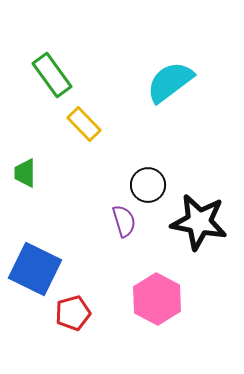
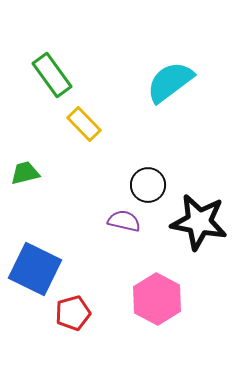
green trapezoid: rotated 76 degrees clockwise
purple semicircle: rotated 60 degrees counterclockwise
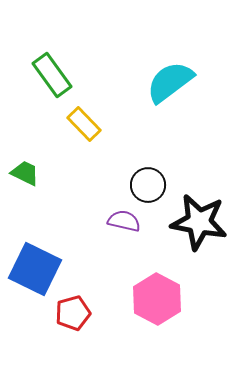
green trapezoid: rotated 40 degrees clockwise
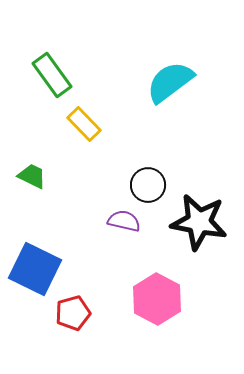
green trapezoid: moved 7 px right, 3 px down
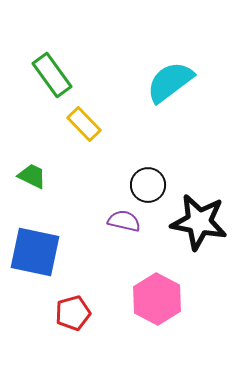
blue square: moved 17 px up; rotated 14 degrees counterclockwise
